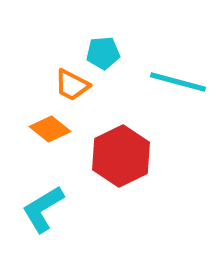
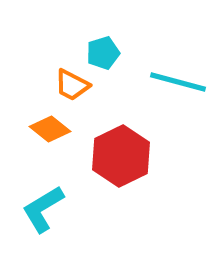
cyan pentagon: rotated 12 degrees counterclockwise
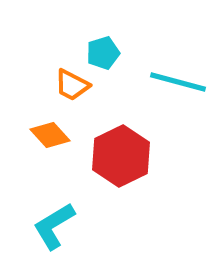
orange diamond: moved 6 px down; rotated 9 degrees clockwise
cyan L-shape: moved 11 px right, 17 px down
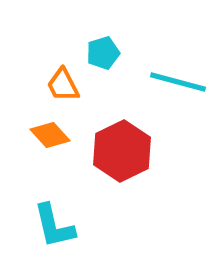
orange trapezoid: moved 9 px left; rotated 36 degrees clockwise
red hexagon: moved 1 px right, 5 px up
cyan L-shape: rotated 72 degrees counterclockwise
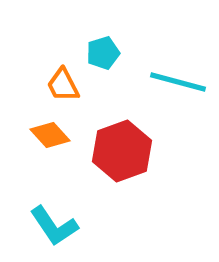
red hexagon: rotated 6 degrees clockwise
cyan L-shape: rotated 21 degrees counterclockwise
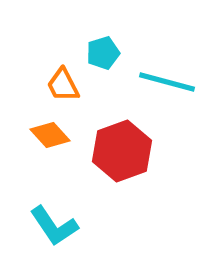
cyan line: moved 11 px left
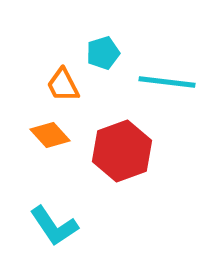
cyan line: rotated 8 degrees counterclockwise
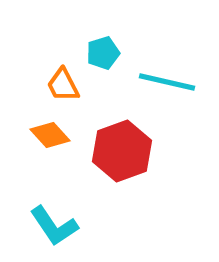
cyan line: rotated 6 degrees clockwise
